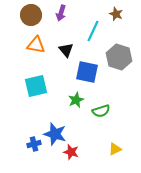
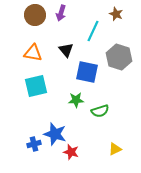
brown circle: moved 4 px right
orange triangle: moved 3 px left, 8 px down
green star: rotated 21 degrees clockwise
green semicircle: moved 1 px left
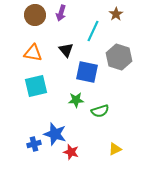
brown star: rotated 16 degrees clockwise
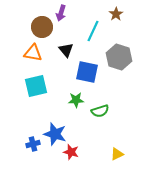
brown circle: moved 7 px right, 12 px down
blue cross: moved 1 px left
yellow triangle: moved 2 px right, 5 px down
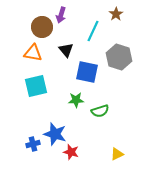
purple arrow: moved 2 px down
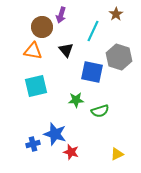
orange triangle: moved 2 px up
blue square: moved 5 px right
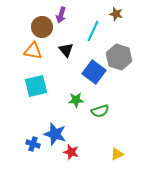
brown star: rotated 24 degrees counterclockwise
blue square: moved 2 px right; rotated 25 degrees clockwise
blue cross: rotated 32 degrees clockwise
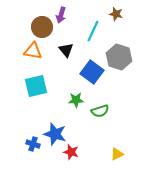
blue square: moved 2 px left
